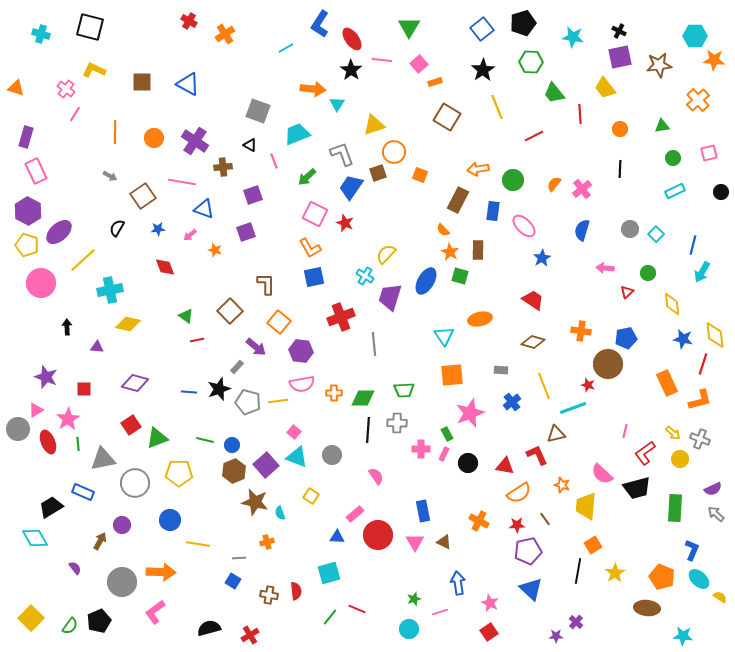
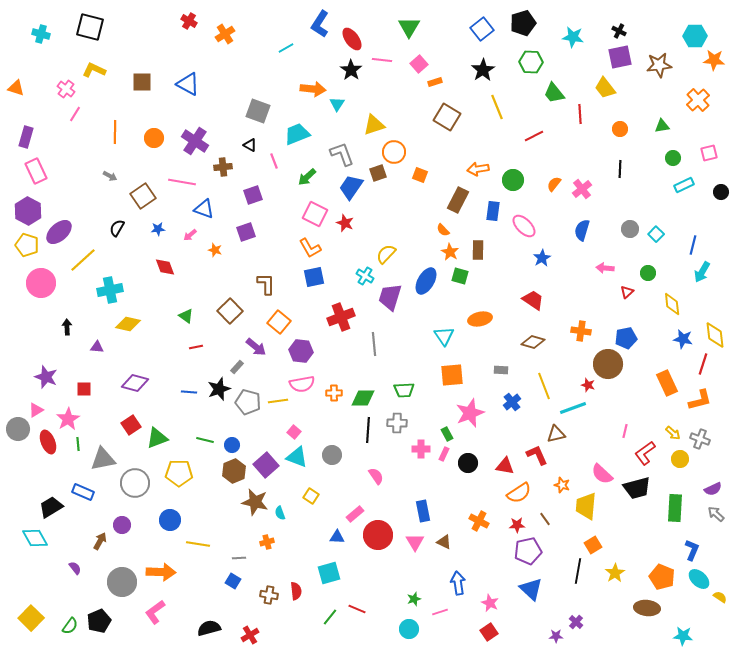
cyan rectangle at (675, 191): moved 9 px right, 6 px up
red line at (197, 340): moved 1 px left, 7 px down
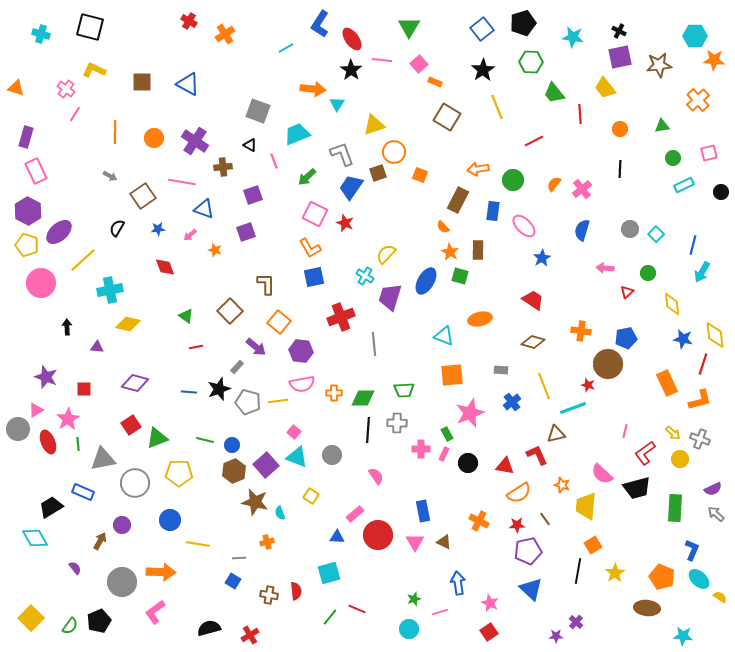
orange rectangle at (435, 82): rotated 40 degrees clockwise
red line at (534, 136): moved 5 px down
orange semicircle at (443, 230): moved 3 px up
cyan triangle at (444, 336): rotated 35 degrees counterclockwise
